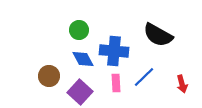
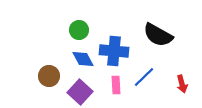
pink rectangle: moved 2 px down
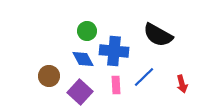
green circle: moved 8 px right, 1 px down
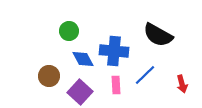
green circle: moved 18 px left
blue line: moved 1 px right, 2 px up
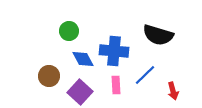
black semicircle: rotated 12 degrees counterclockwise
red arrow: moved 9 px left, 7 px down
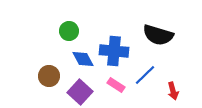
pink rectangle: rotated 54 degrees counterclockwise
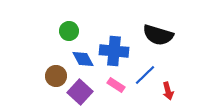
brown circle: moved 7 px right
red arrow: moved 5 px left
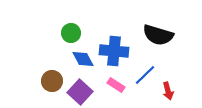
green circle: moved 2 px right, 2 px down
brown circle: moved 4 px left, 5 px down
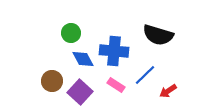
red arrow: rotated 72 degrees clockwise
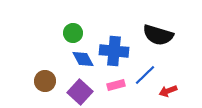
green circle: moved 2 px right
brown circle: moved 7 px left
pink rectangle: rotated 48 degrees counterclockwise
red arrow: rotated 12 degrees clockwise
